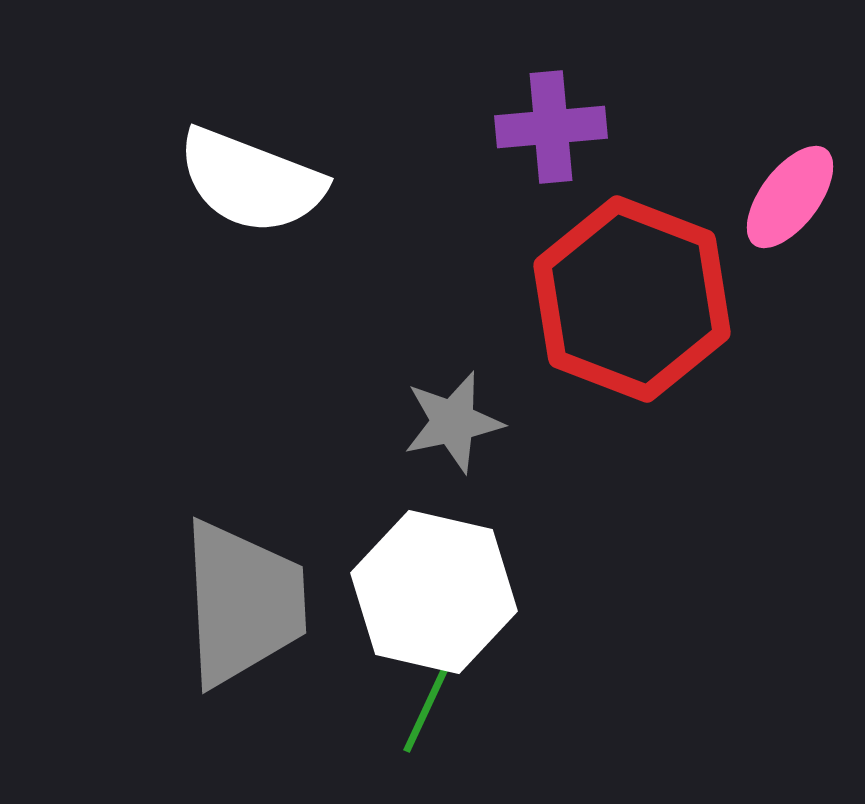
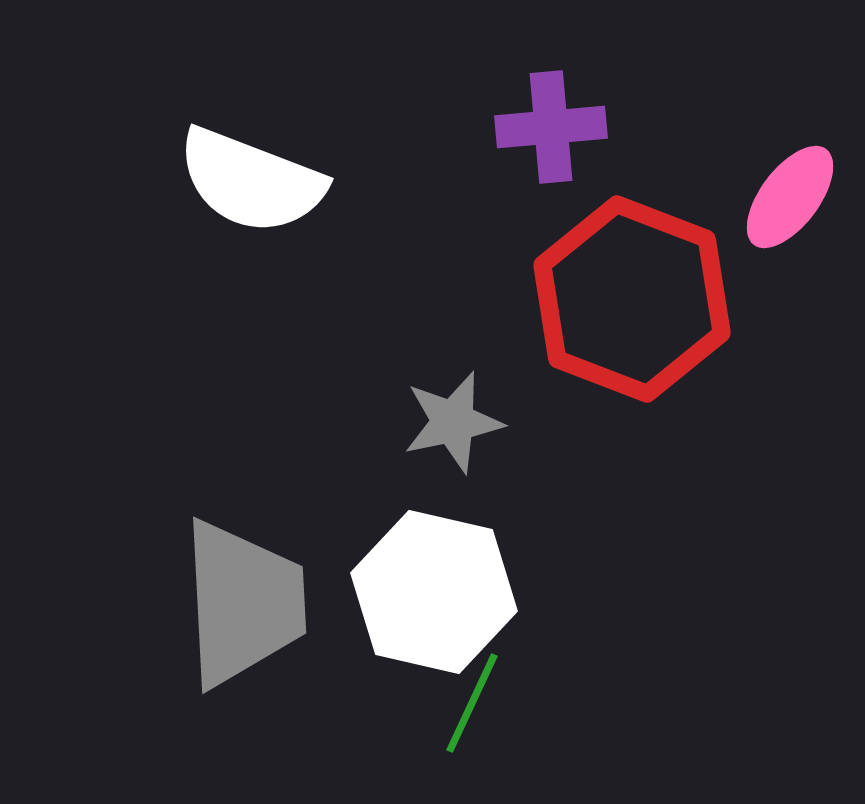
green line: moved 43 px right
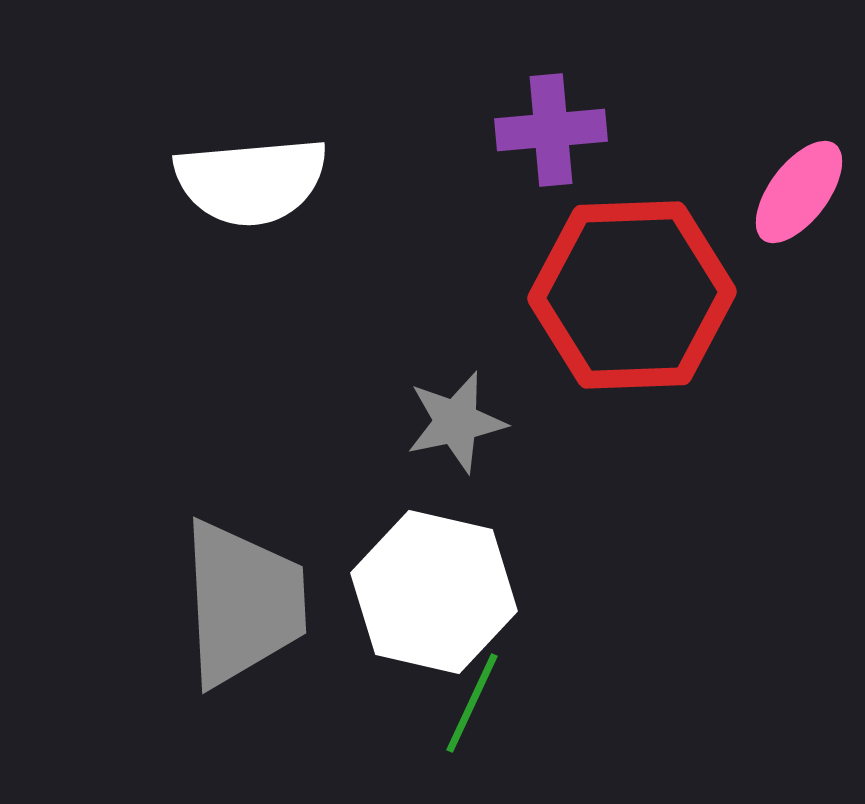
purple cross: moved 3 px down
white semicircle: rotated 26 degrees counterclockwise
pink ellipse: moved 9 px right, 5 px up
red hexagon: moved 4 px up; rotated 23 degrees counterclockwise
gray star: moved 3 px right
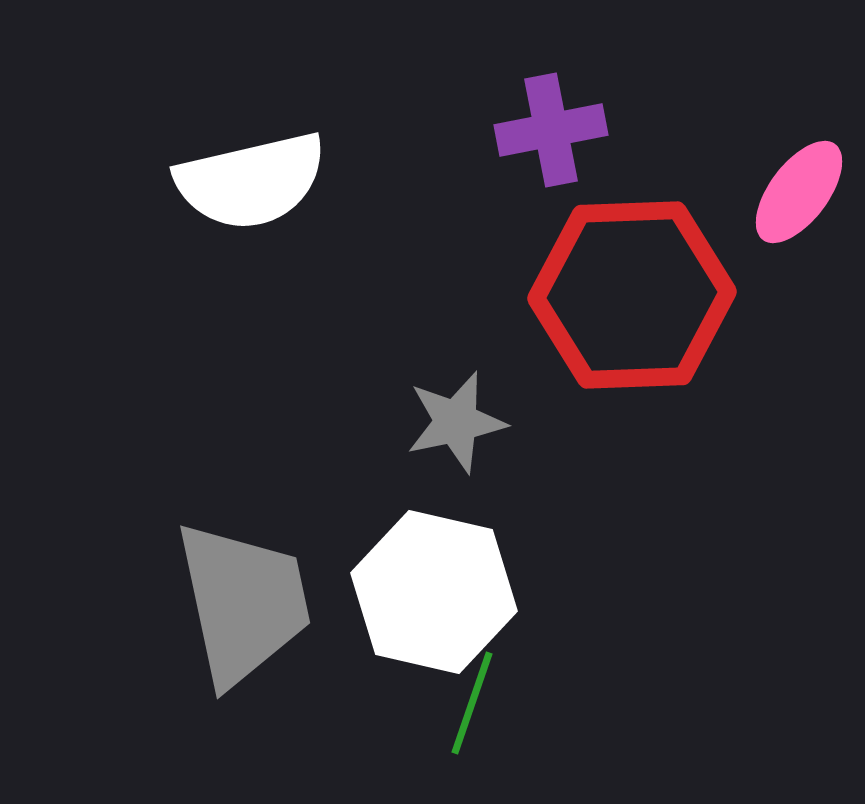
purple cross: rotated 6 degrees counterclockwise
white semicircle: rotated 8 degrees counterclockwise
gray trapezoid: rotated 9 degrees counterclockwise
green line: rotated 6 degrees counterclockwise
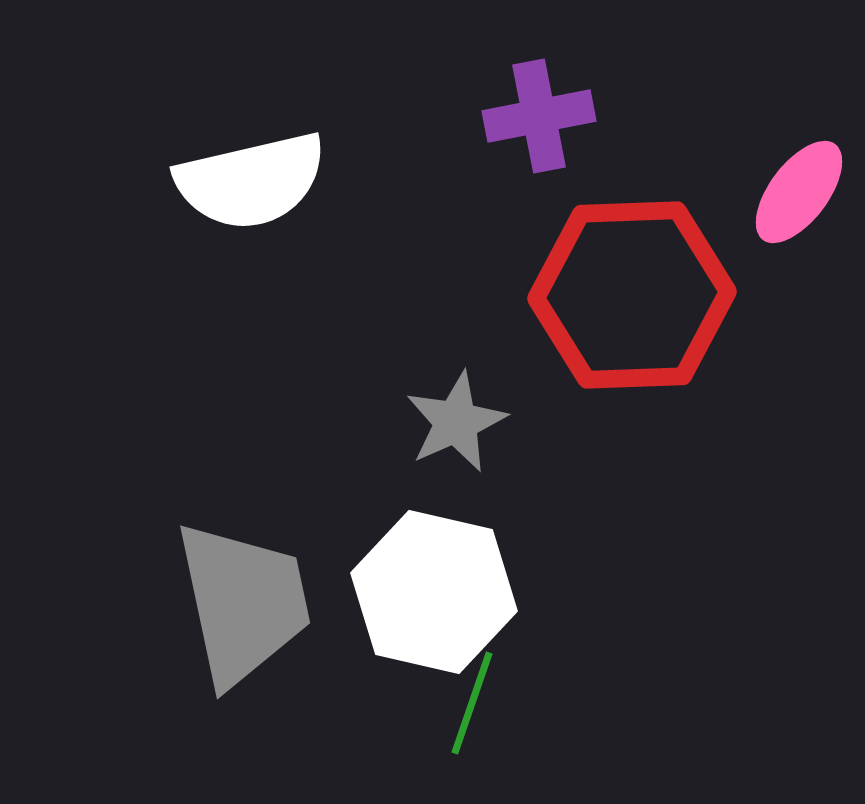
purple cross: moved 12 px left, 14 px up
gray star: rotated 12 degrees counterclockwise
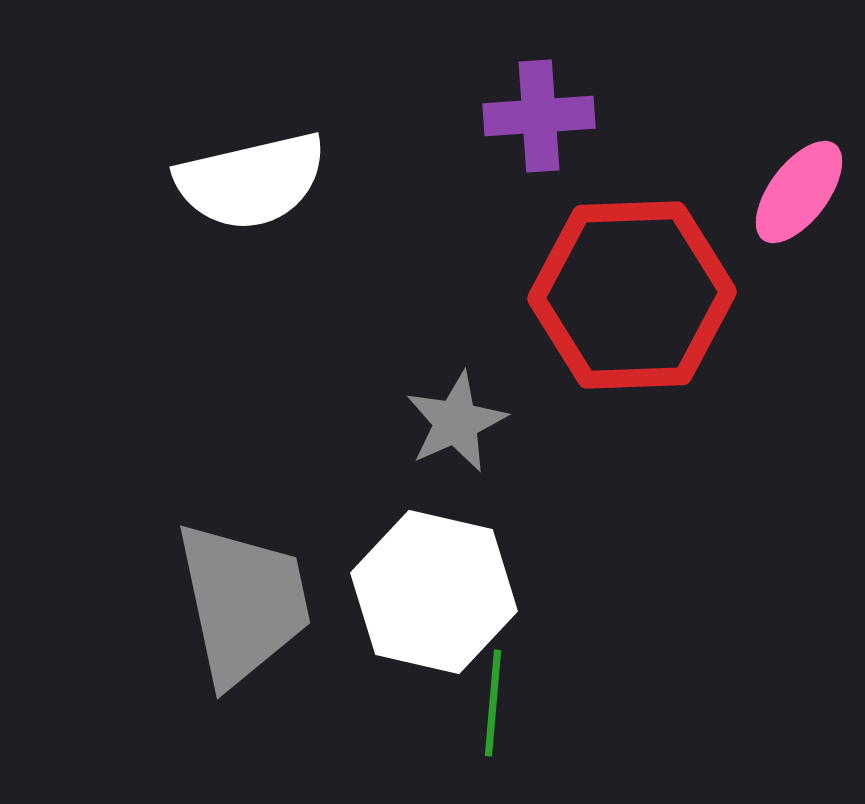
purple cross: rotated 7 degrees clockwise
green line: moved 21 px right; rotated 14 degrees counterclockwise
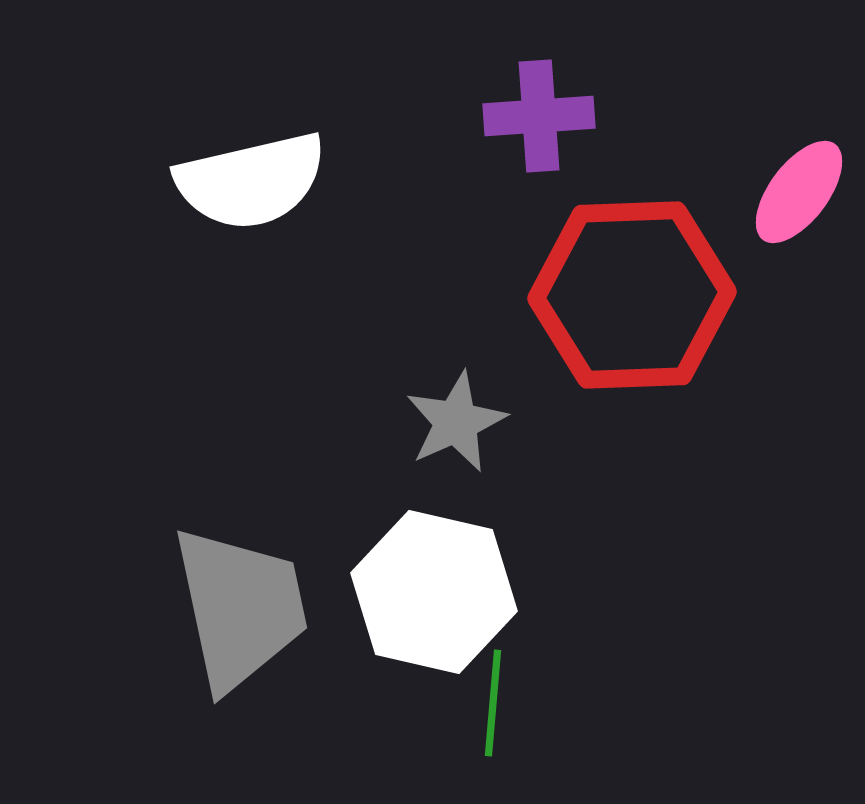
gray trapezoid: moved 3 px left, 5 px down
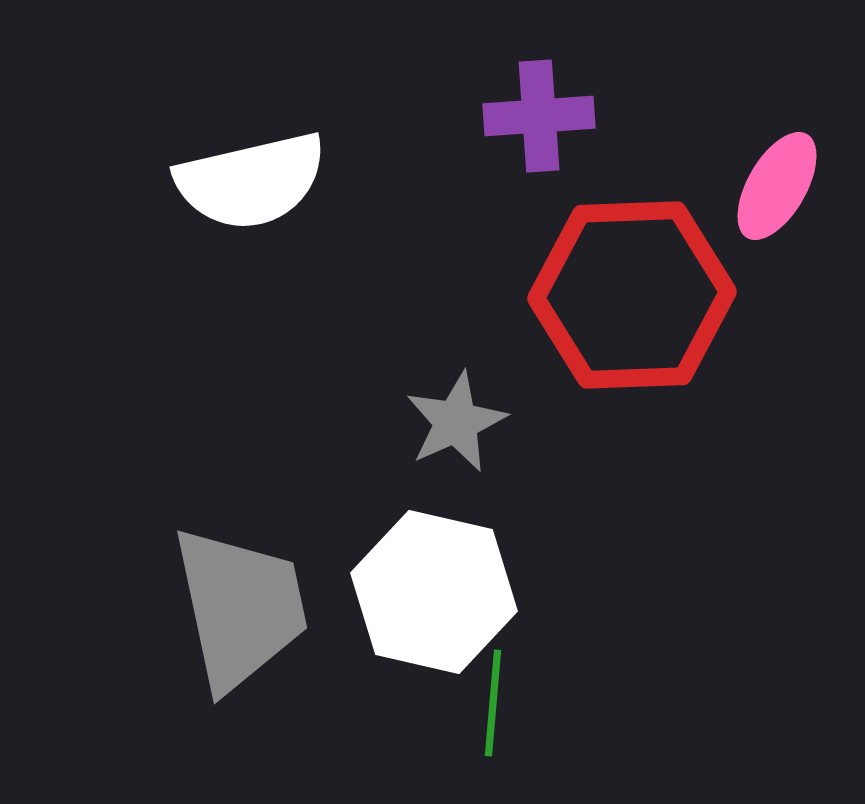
pink ellipse: moved 22 px left, 6 px up; rotated 7 degrees counterclockwise
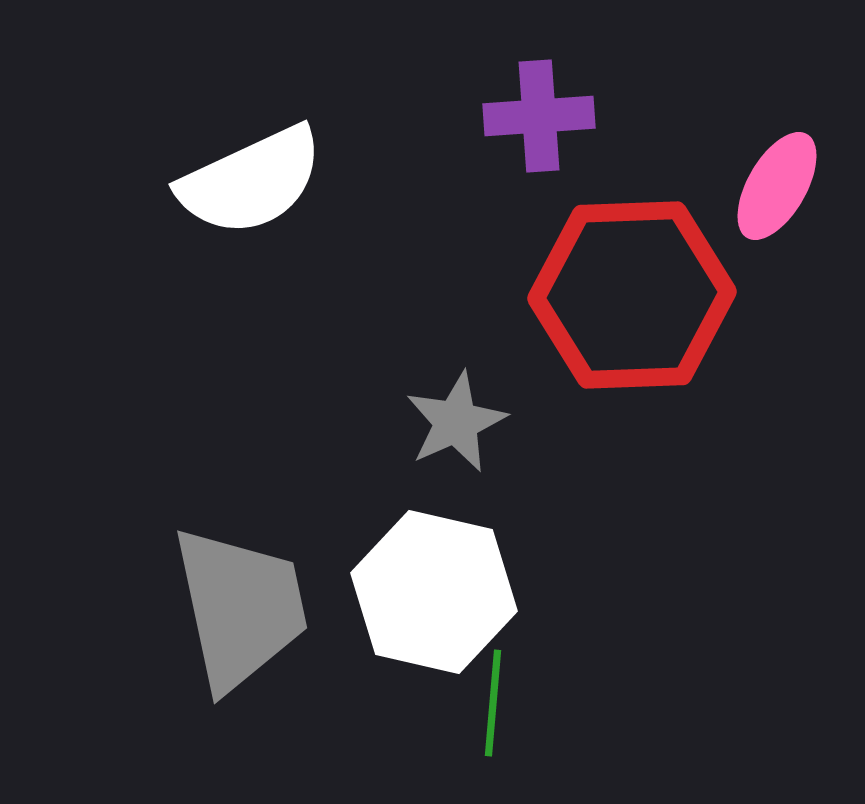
white semicircle: rotated 12 degrees counterclockwise
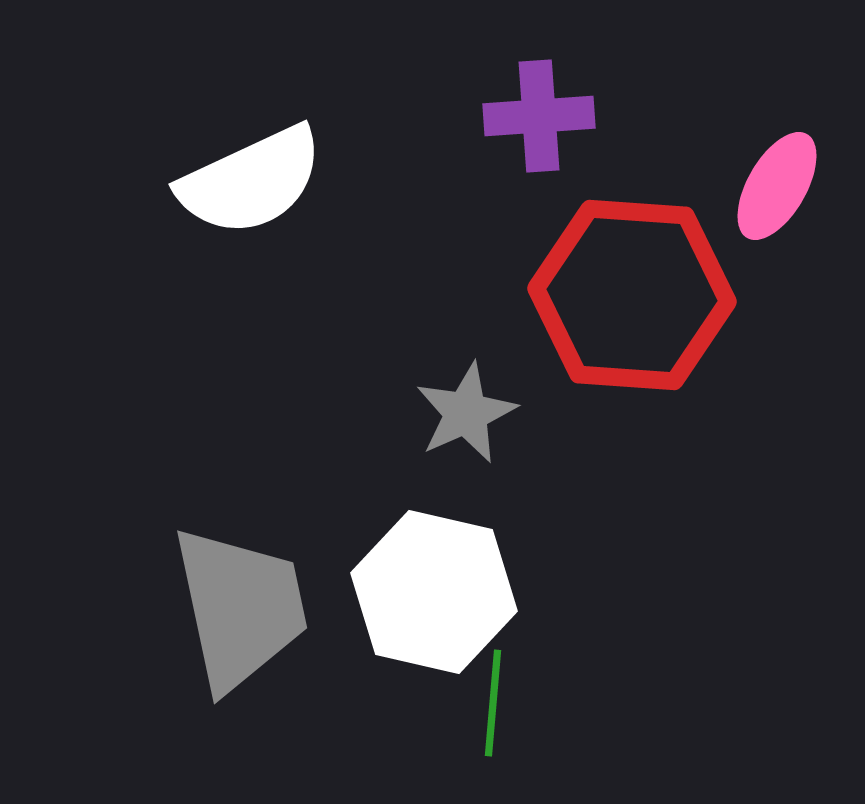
red hexagon: rotated 6 degrees clockwise
gray star: moved 10 px right, 9 px up
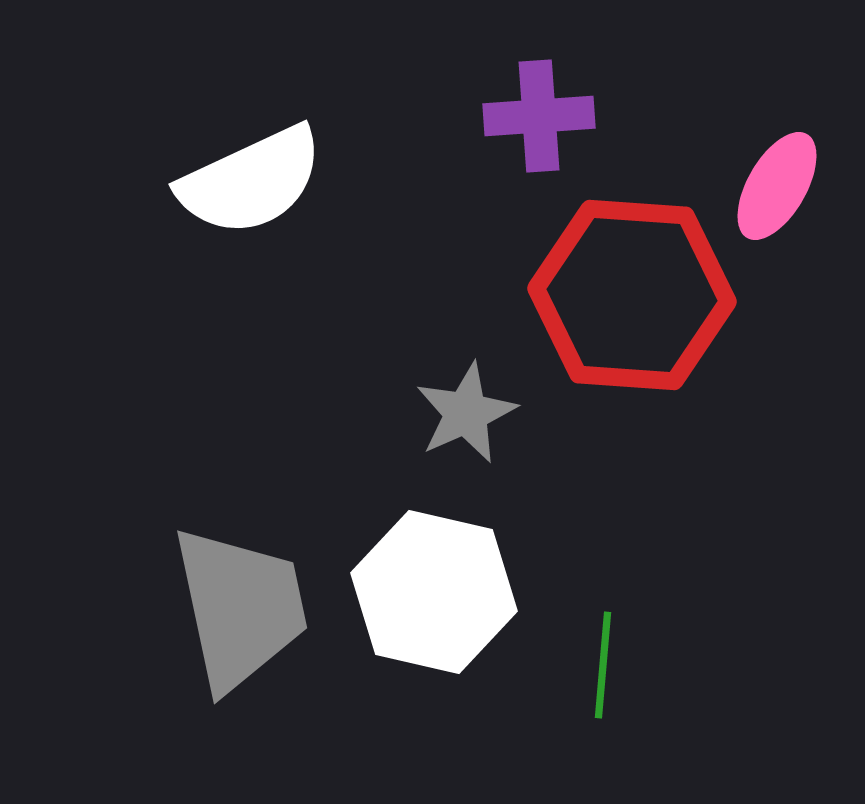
green line: moved 110 px right, 38 px up
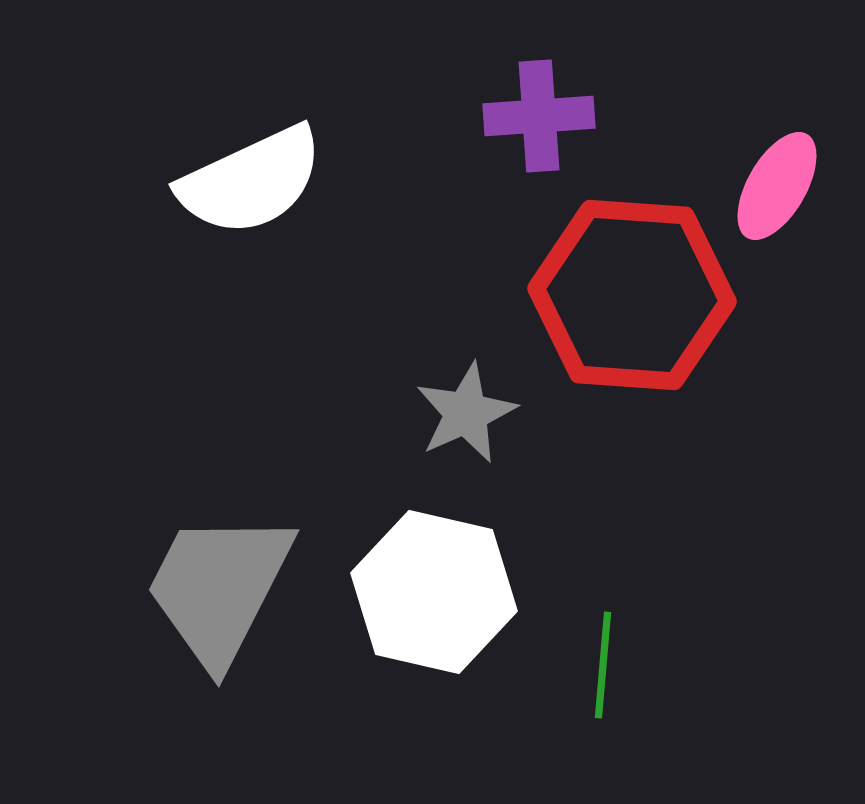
gray trapezoid: moved 21 px left, 20 px up; rotated 141 degrees counterclockwise
